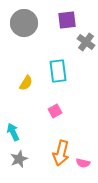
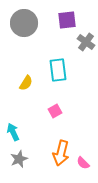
cyan rectangle: moved 1 px up
pink semicircle: rotated 32 degrees clockwise
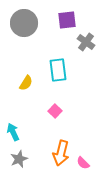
pink square: rotated 16 degrees counterclockwise
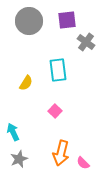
gray circle: moved 5 px right, 2 px up
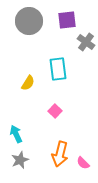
cyan rectangle: moved 1 px up
yellow semicircle: moved 2 px right
cyan arrow: moved 3 px right, 2 px down
orange arrow: moved 1 px left, 1 px down
gray star: moved 1 px right, 1 px down
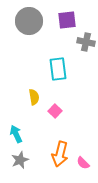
gray cross: rotated 24 degrees counterclockwise
yellow semicircle: moved 6 px right, 14 px down; rotated 42 degrees counterclockwise
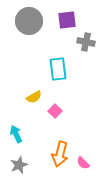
yellow semicircle: rotated 70 degrees clockwise
gray star: moved 1 px left, 5 px down
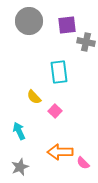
purple square: moved 5 px down
cyan rectangle: moved 1 px right, 3 px down
yellow semicircle: rotated 77 degrees clockwise
cyan arrow: moved 3 px right, 3 px up
orange arrow: moved 2 px up; rotated 75 degrees clockwise
gray star: moved 1 px right, 2 px down
